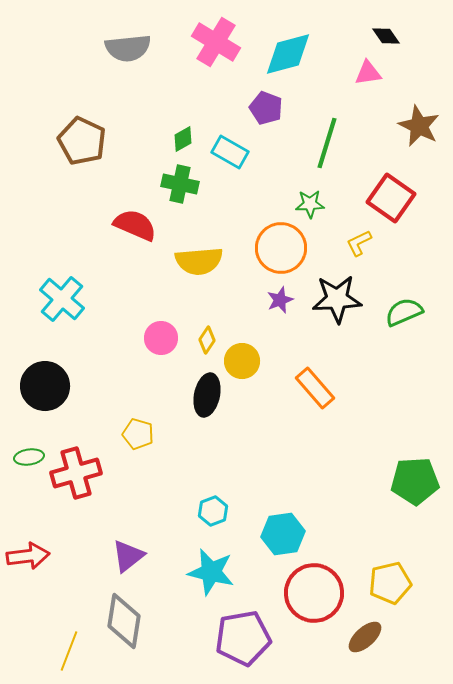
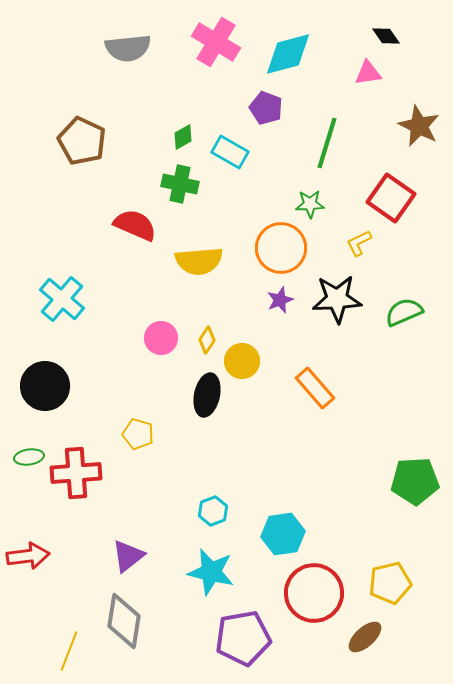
green diamond at (183, 139): moved 2 px up
red cross at (76, 473): rotated 12 degrees clockwise
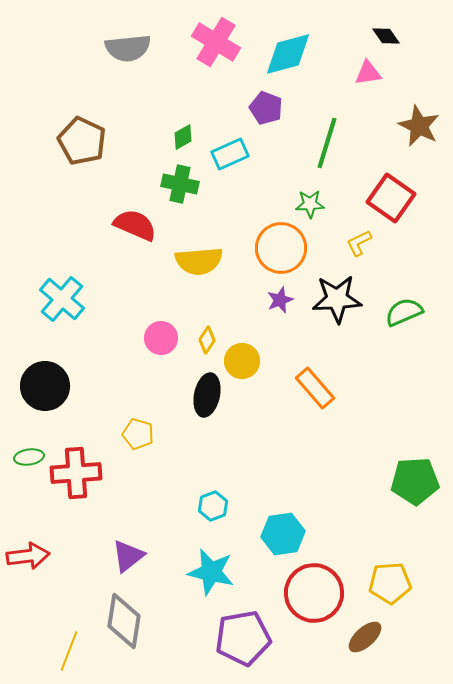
cyan rectangle at (230, 152): moved 2 px down; rotated 54 degrees counterclockwise
cyan hexagon at (213, 511): moved 5 px up
yellow pentagon at (390, 583): rotated 9 degrees clockwise
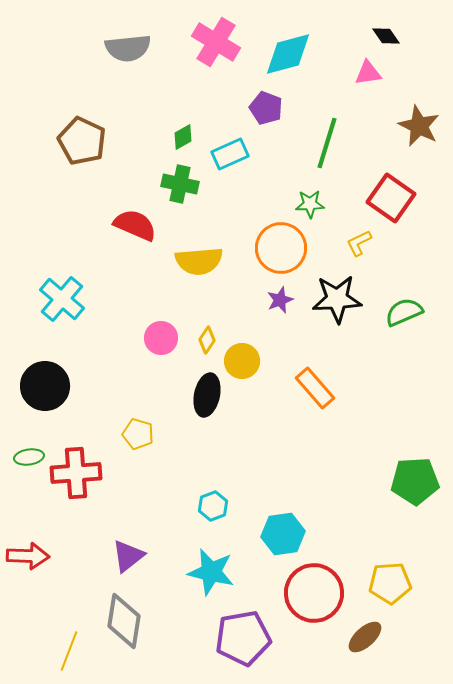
red arrow at (28, 556): rotated 9 degrees clockwise
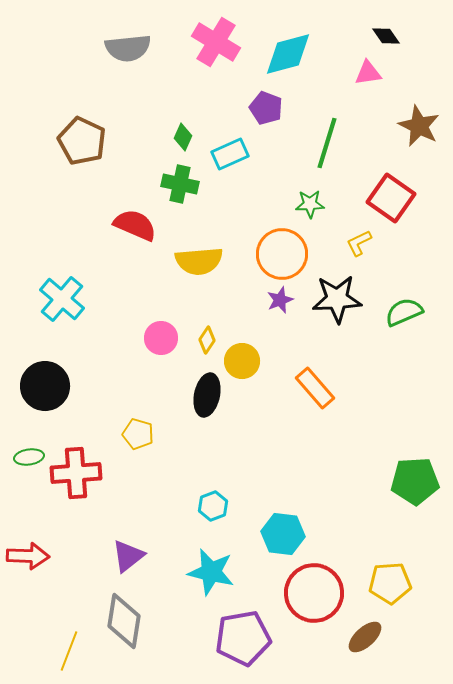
green diamond at (183, 137): rotated 36 degrees counterclockwise
orange circle at (281, 248): moved 1 px right, 6 px down
cyan hexagon at (283, 534): rotated 15 degrees clockwise
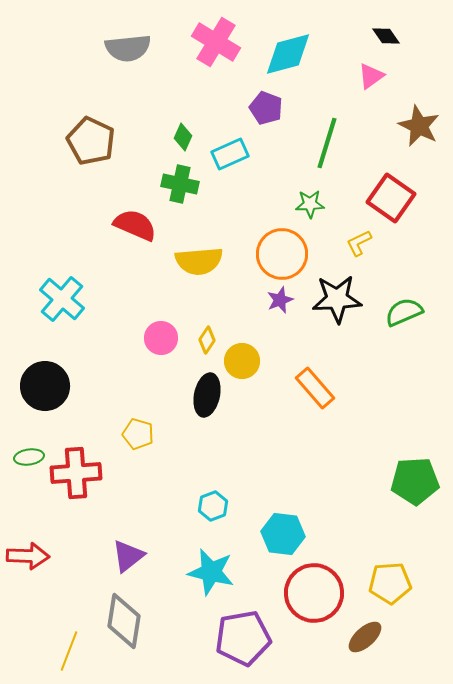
pink triangle at (368, 73): moved 3 px right, 3 px down; rotated 28 degrees counterclockwise
brown pentagon at (82, 141): moved 9 px right
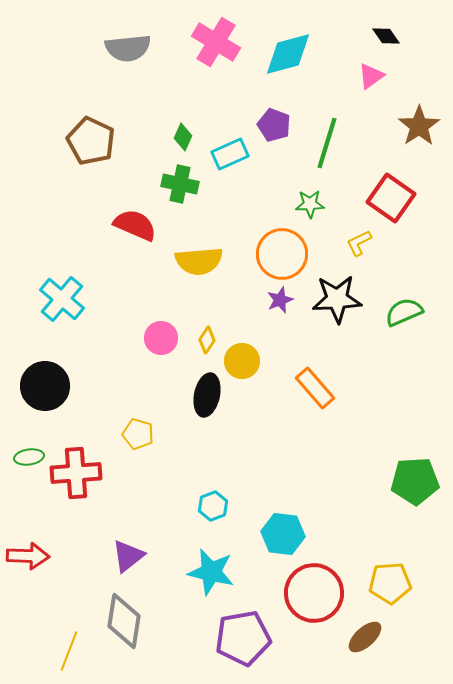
purple pentagon at (266, 108): moved 8 px right, 17 px down
brown star at (419, 126): rotated 12 degrees clockwise
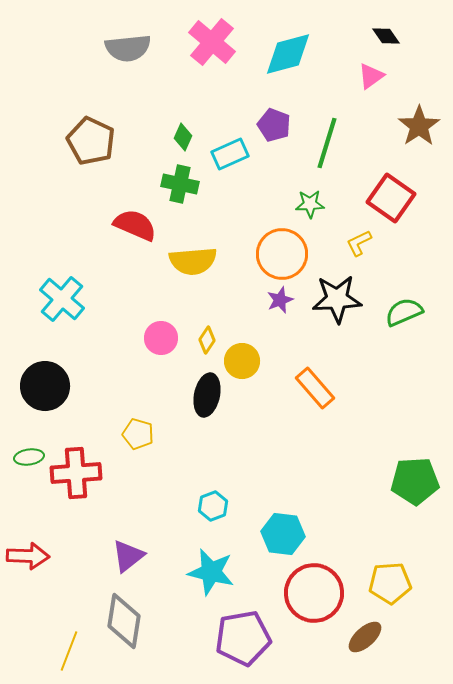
pink cross at (216, 42): moved 4 px left; rotated 9 degrees clockwise
yellow semicircle at (199, 261): moved 6 px left
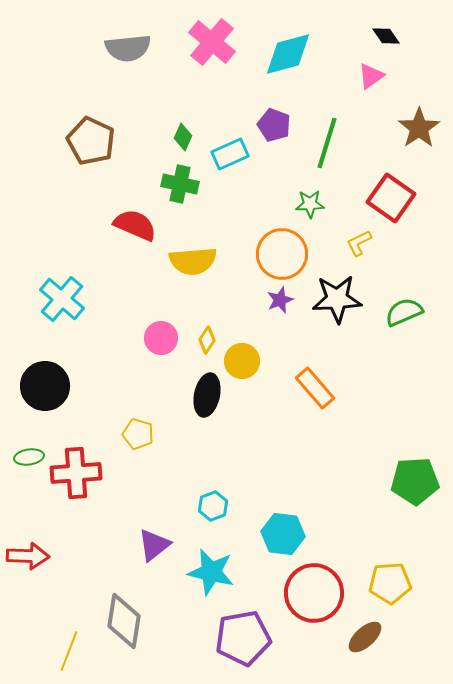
brown star at (419, 126): moved 2 px down
purple triangle at (128, 556): moved 26 px right, 11 px up
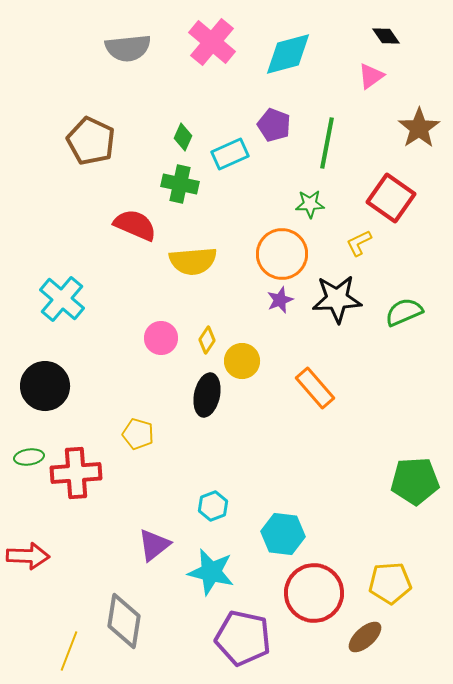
green line at (327, 143): rotated 6 degrees counterclockwise
purple pentagon at (243, 638): rotated 22 degrees clockwise
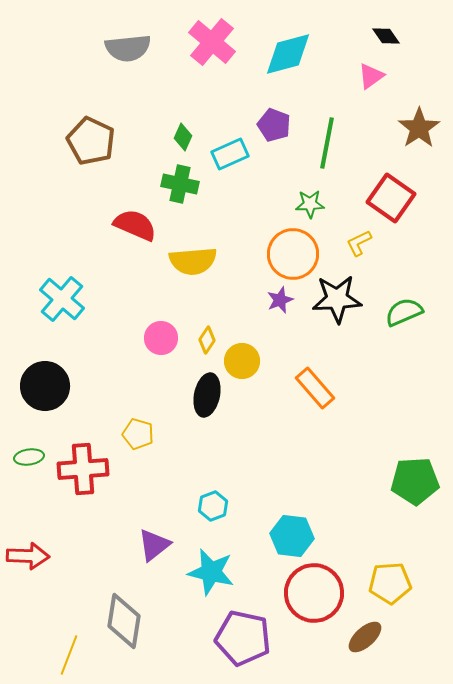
orange circle at (282, 254): moved 11 px right
red cross at (76, 473): moved 7 px right, 4 px up
cyan hexagon at (283, 534): moved 9 px right, 2 px down
yellow line at (69, 651): moved 4 px down
